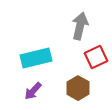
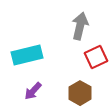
cyan rectangle: moved 9 px left, 3 px up
brown hexagon: moved 2 px right, 5 px down
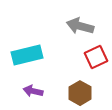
gray arrow: rotated 88 degrees counterclockwise
purple arrow: rotated 60 degrees clockwise
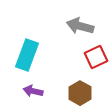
cyan rectangle: rotated 56 degrees counterclockwise
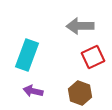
gray arrow: rotated 16 degrees counterclockwise
red square: moved 3 px left
brown hexagon: rotated 10 degrees counterclockwise
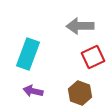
cyan rectangle: moved 1 px right, 1 px up
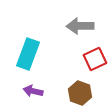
red square: moved 2 px right, 2 px down
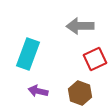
purple arrow: moved 5 px right
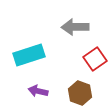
gray arrow: moved 5 px left, 1 px down
cyan rectangle: moved 1 px right, 1 px down; rotated 52 degrees clockwise
red square: rotated 10 degrees counterclockwise
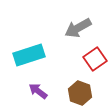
gray arrow: moved 3 px right, 1 px down; rotated 28 degrees counterclockwise
purple arrow: rotated 24 degrees clockwise
